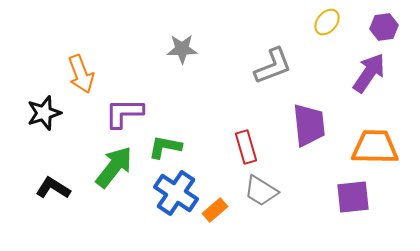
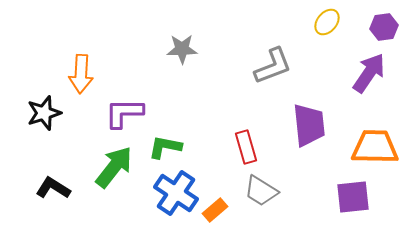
orange arrow: rotated 24 degrees clockwise
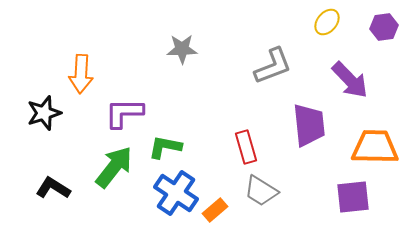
purple arrow: moved 19 px left, 7 px down; rotated 102 degrees clockwise
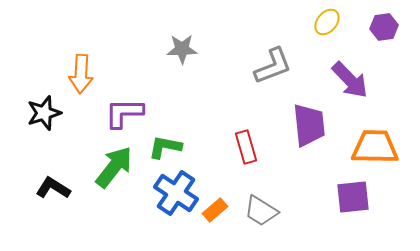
gray trapezoid: moved 20 px down
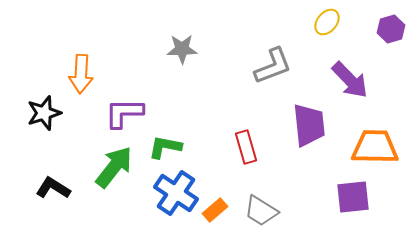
purple hexagon: moved 7 px right, 2 px down; rotated 8 degrees counterclockwise
